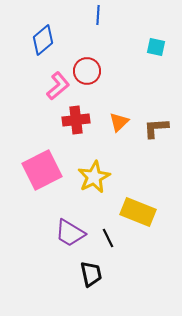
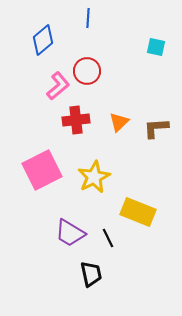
blue line: moved 10 px left, 3 px down
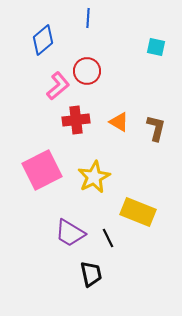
orange triangle: rotated 45 degrees counterclockwise
brown L-shape: rotated 108 degrees clockwise
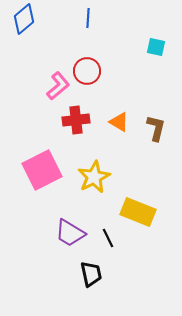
blue diamond: moved 19 px left, 21 px up
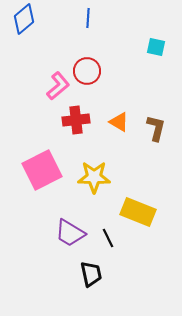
yellow star: rotated 28 degrees clockwise
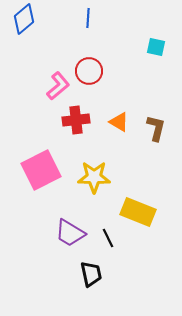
red circle: moved 2 px right
pink square: moved 1 px left
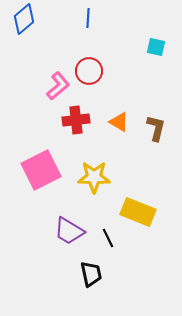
purple trapezoid: moved 1 px left, 2 px up
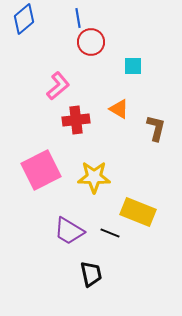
blue line: moved 10 px left; rotated 12 degrees counterclockwise
cyan square: moved 23 px left, 19 px down; rotated 12 degrees counterclockwise
red circle: moved 2 px right, 29 px up
orange triangle: moved 13 px up
black line: moved 2 px right, 5 px up; rotated 42 degrees counterclockwise
